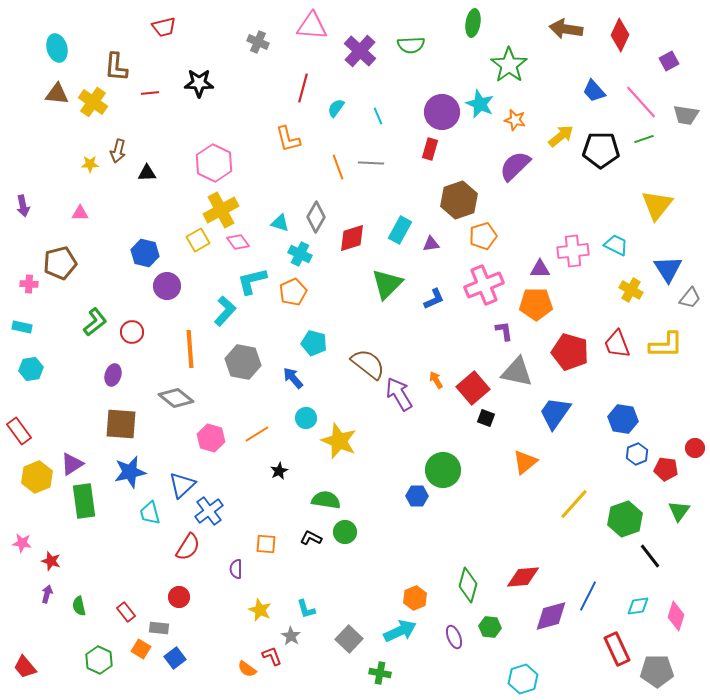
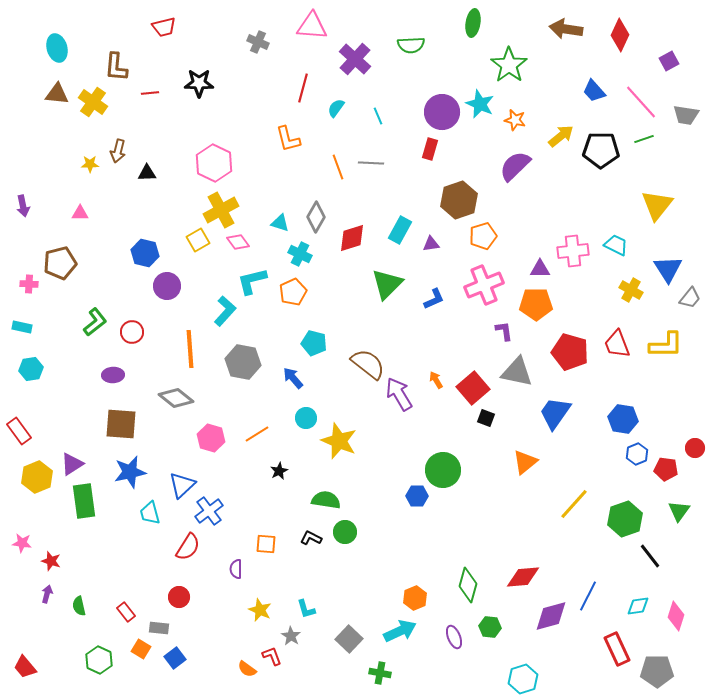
purple cross at (360, 51): moved 5 px left, 8 px down
purple ellipse at (113, 375): rotated 70 degrees clockwise
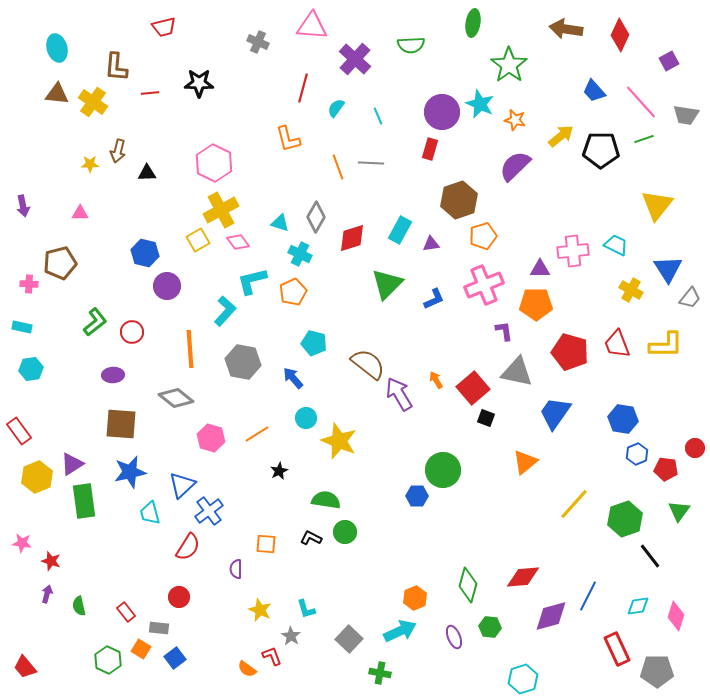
green hexagon at (99, 660): moved 9 px right
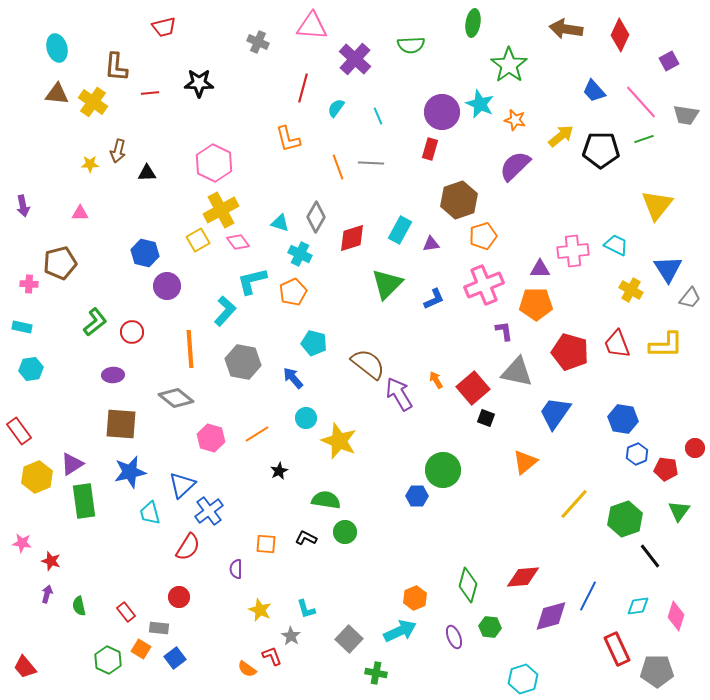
black L-shape at (311, 538): moved 5 px left
green cross at (380, 673): moved 4 px left
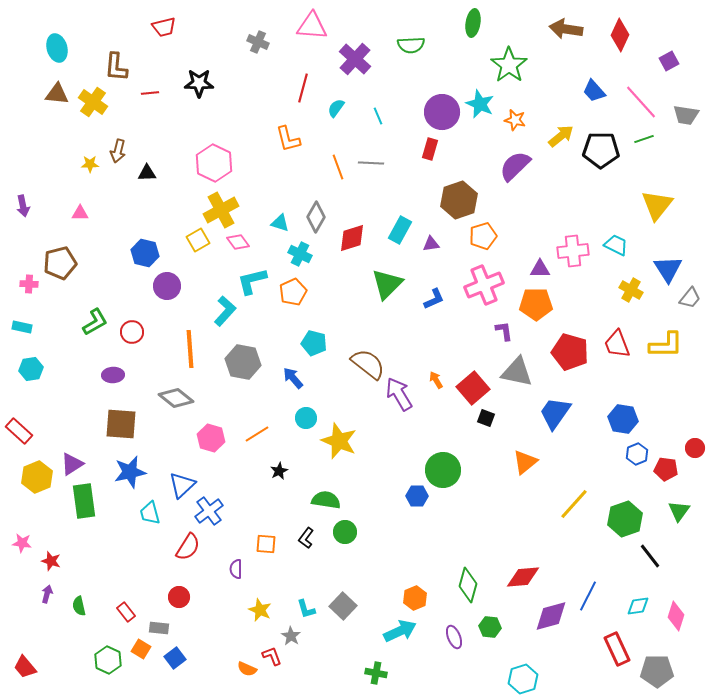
green L-shape at (95, 322): rotated 8 degrees clockwise
red rectangle at (19, 431): rotated 12 degrees counterclockwise
black L-shape at (306, 538): rotated 80 degrees counterclockwise
gray square at (349, 639): moved 6 px left, 33 px up
orange semicircle at (247, 669): rotated 12 degrees counterclockwise
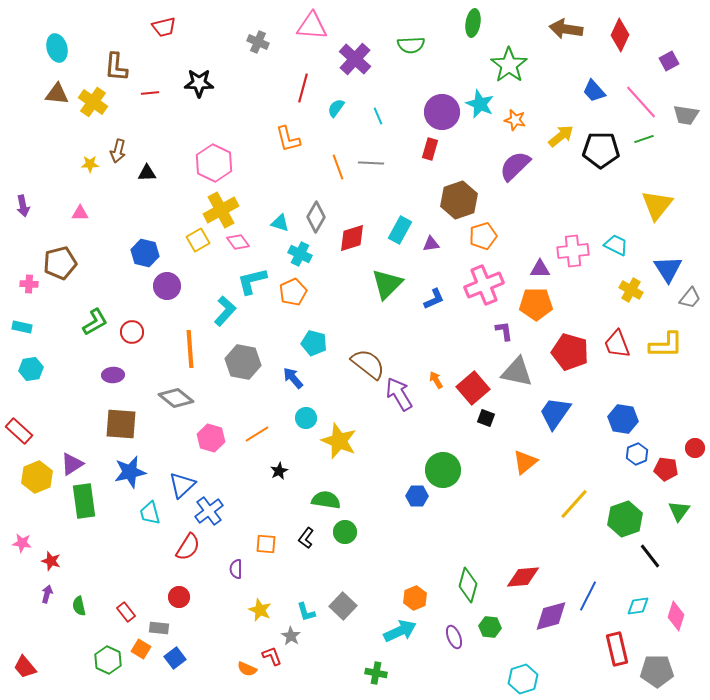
cyan L-shape at (306, 609): moved 3 px down
red rectangle at (617, 649): rotated 12 degrees clockwise
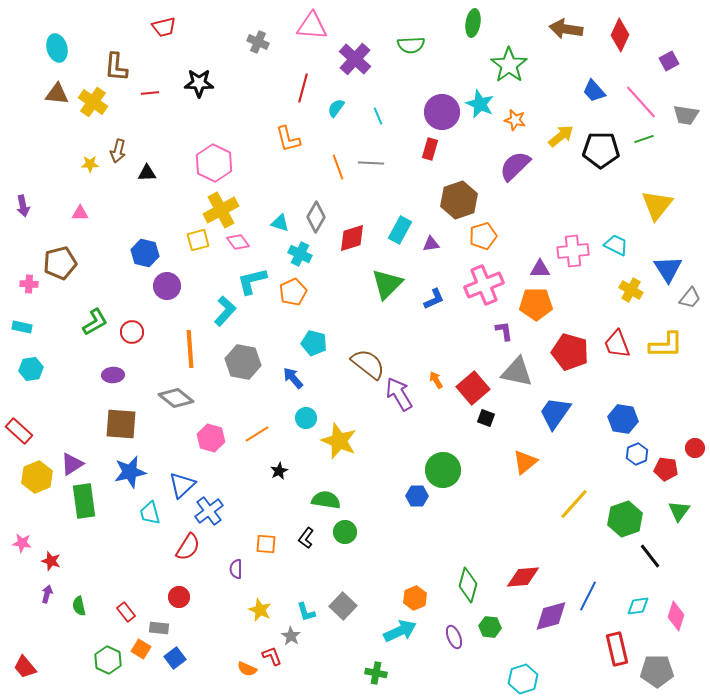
yellow square at (198, 240): rotated 15 degrees clockwise
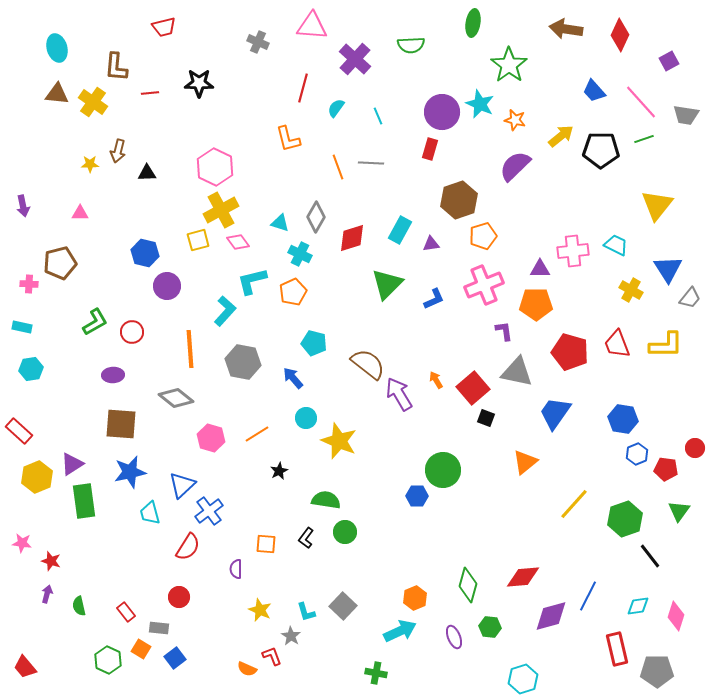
pink hexagon at (214, 163): moved 1 px right, 4 px down
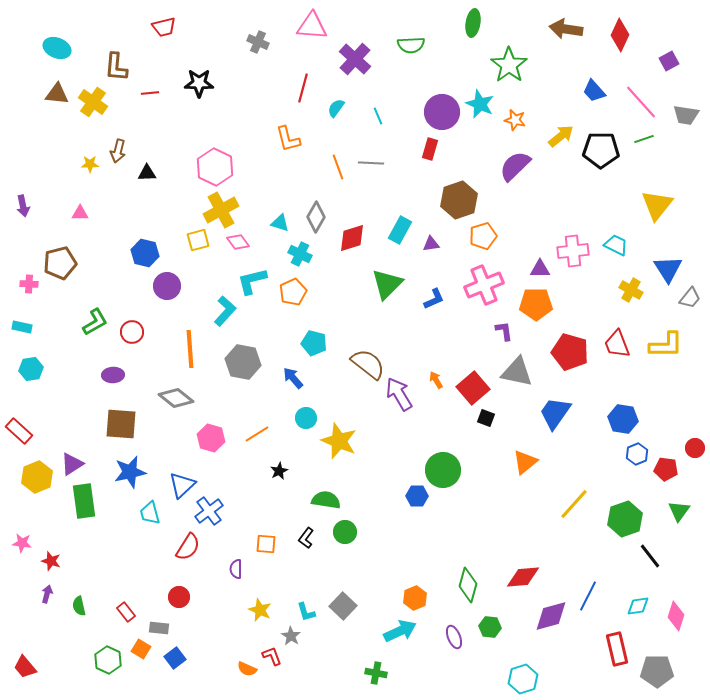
cyan ellipse at (57, 48): rotated 52 degrees counterclockwise
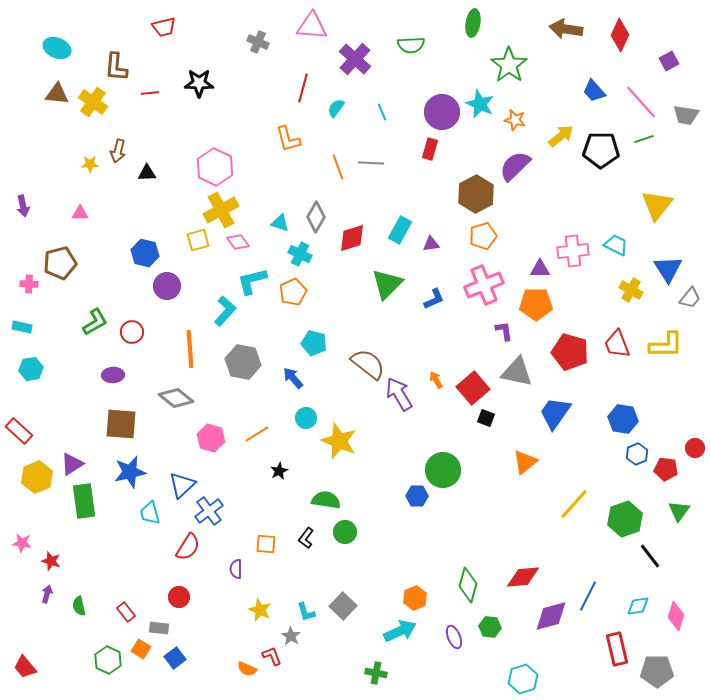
cyan line at (378, 116): moved 4 px right, 4 px up
brown hexagon at (459, 200): moved 17 px right, 6 px up; rotated 9 degrees counterclockwise
